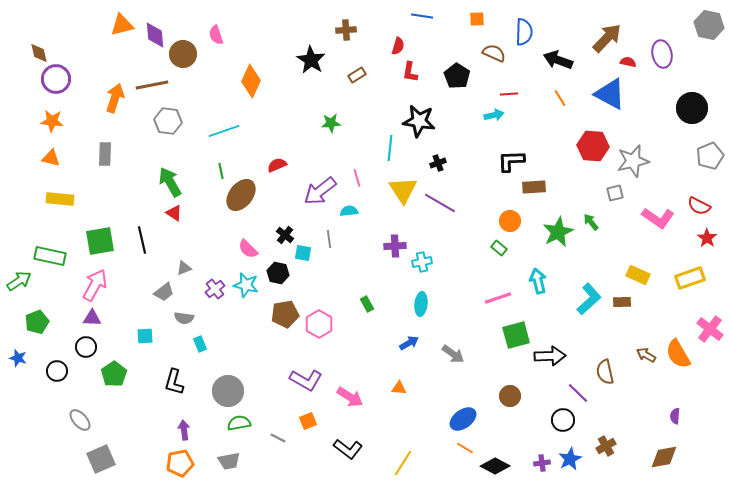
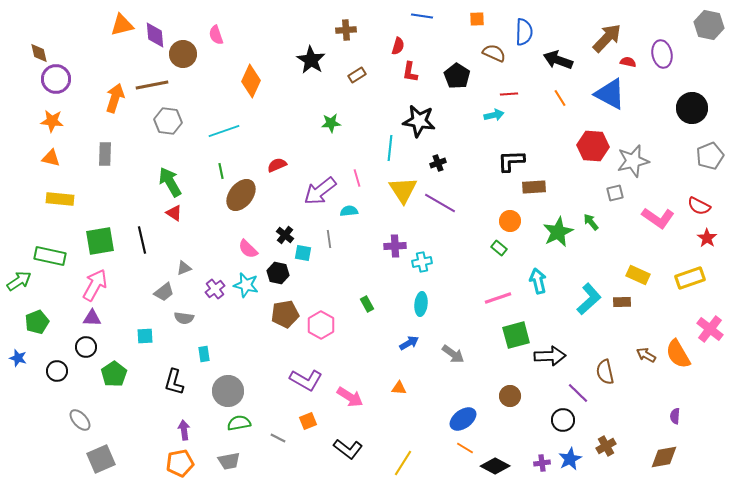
pink hexagon at (319, 324): moved 2 px right, 1 px down
cyan rectangle at (200, 344): moved 4 px right, 10 px down; rotated 14 degrees clockwise
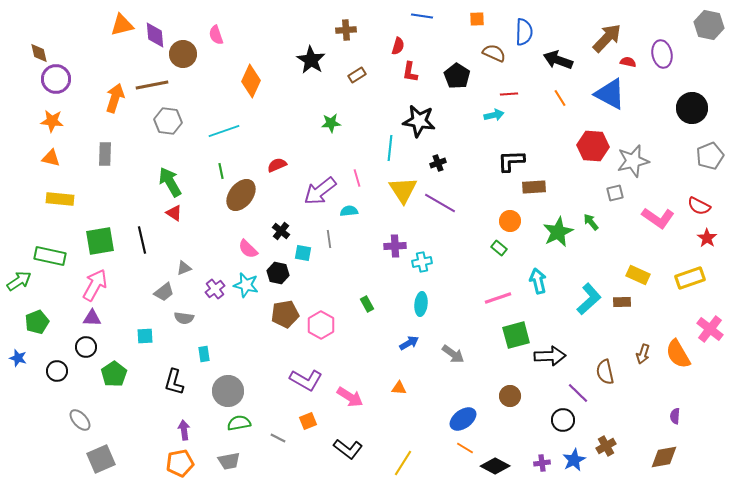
black cross at (285, 235): moved 4 px left, 4 px up
brown arrow at (646, 355): moved 3 px left, 1 px up; rotated 102 degrees counterclockwise
blue star at (570, 459): moved 4 px right, 1 px down
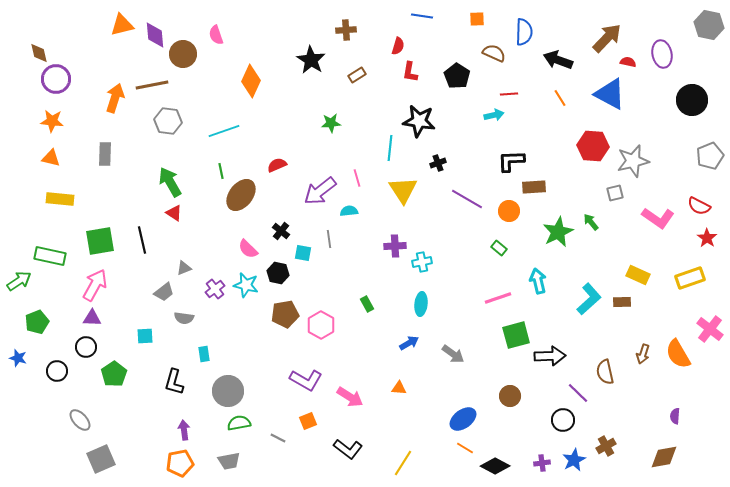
black circle at (692, 108): moved 8 px up
purple line at (440, 203): moved 27 px right, 4 px up
orange circle at (510, 221): moved 1 px left, 10 px up
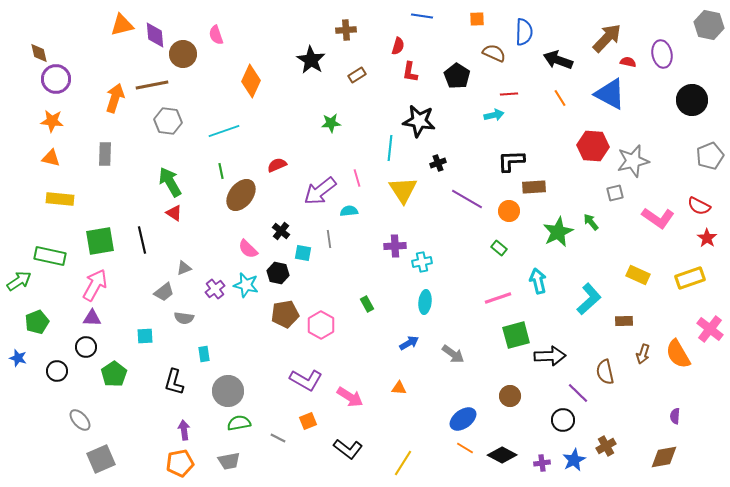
brown rectangle at (622, 302): moved 2 px right, 19 px down
cyan ellipse at (421, 304): moved 4 px right, 2 px up
black diamond at (495, 466): moved 7 px right, 11 px up
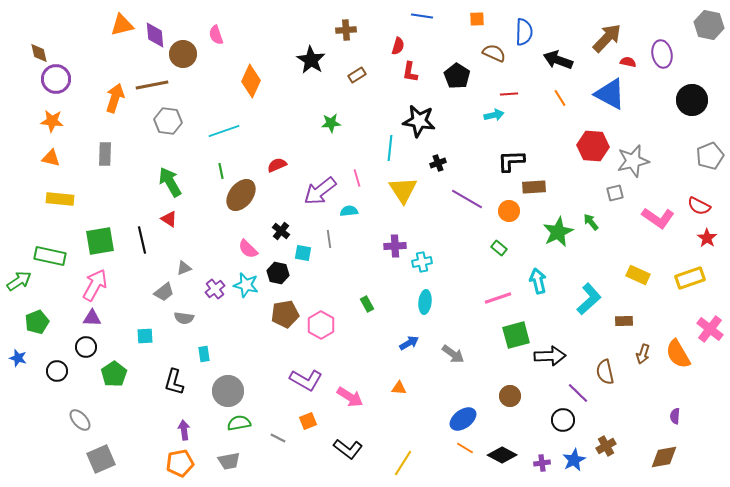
red triangle at (174, 213): moved 5 px left, 6 px down
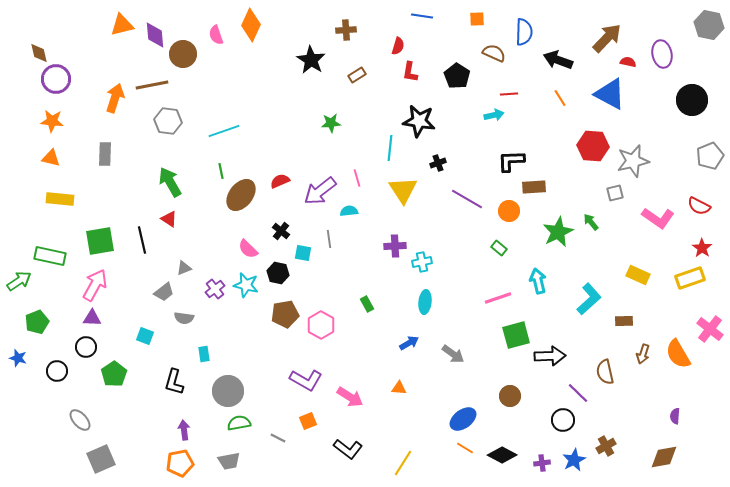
orange diamond at (251, 81): moved 56 px up
red semicircle at (277, 165): moved 3 px right, 16 px down
red star at (707, 238): moved 5 px left, 10 px down
cyan square at (145, 336): rotated 24 degrees clockwise
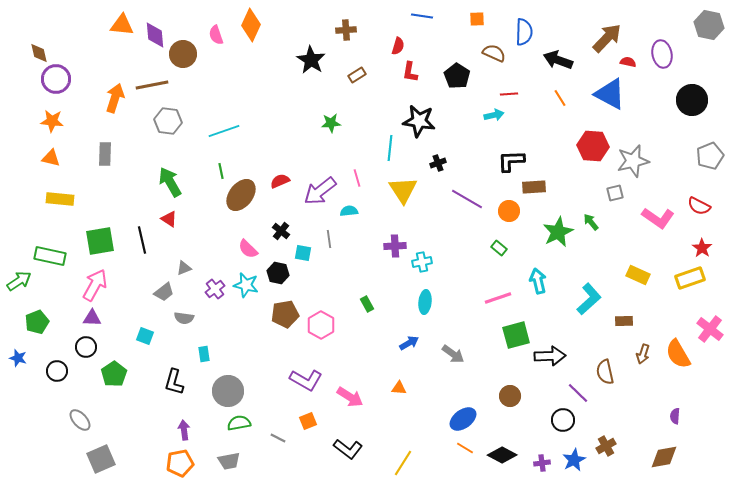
orange triangle at (122, 25): rotated 20 degrees clockwise
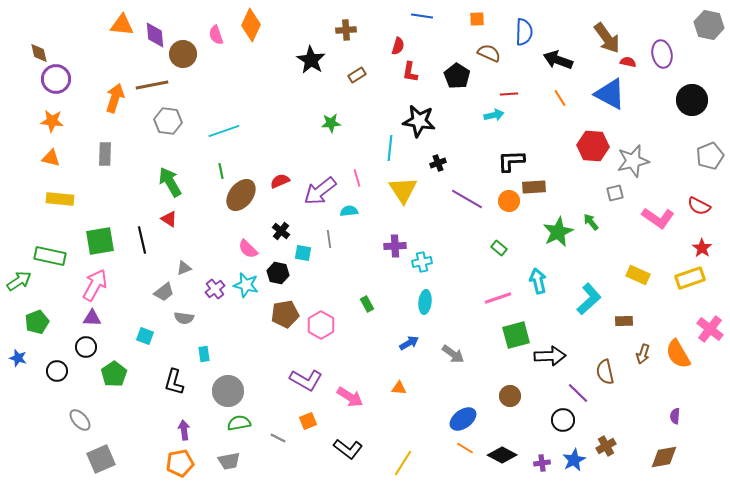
brown arrow at (607, 38): rotated 100 degrees clockwise
brown semicircle at (494, 53): moved 5 px left
orange circle at (509, 211): moved 10 px up
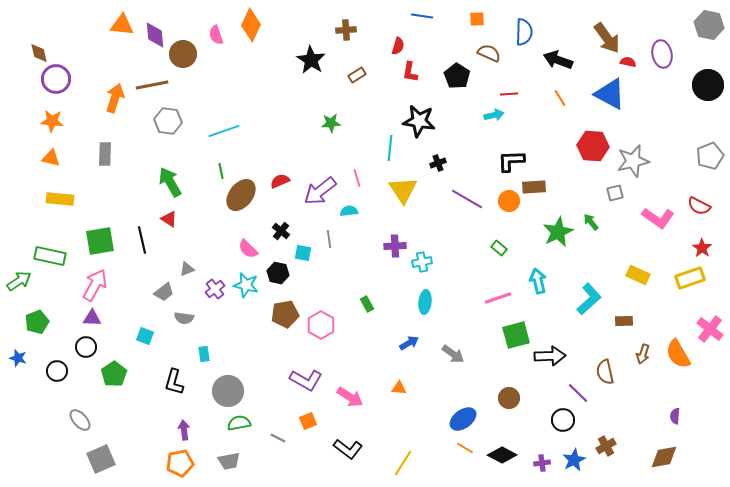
black circle at (692, 100): moved 16 px right, 15 px up
gray triangle at (184, 268): moved 3 px right, 1 px down
brown circle at (510, 396): moved 1 px left, 2 px down
